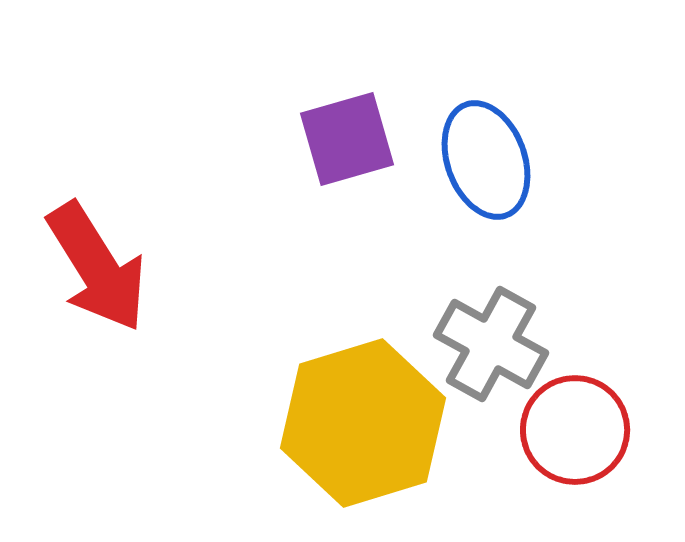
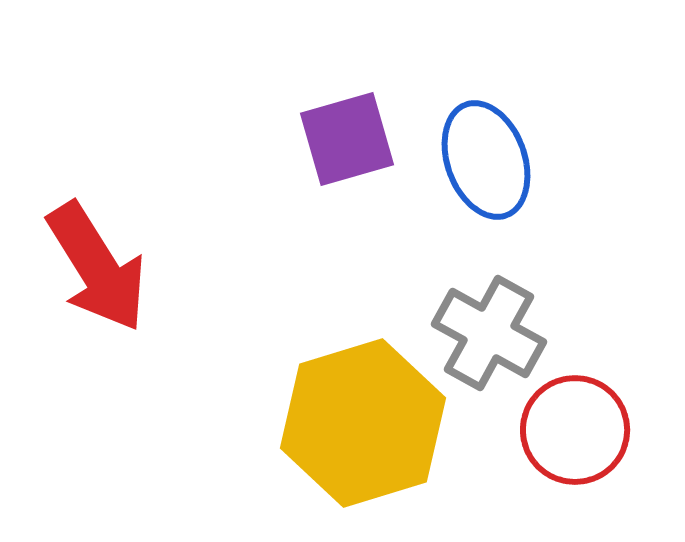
gray cross: moved 2 px left, 11 px up
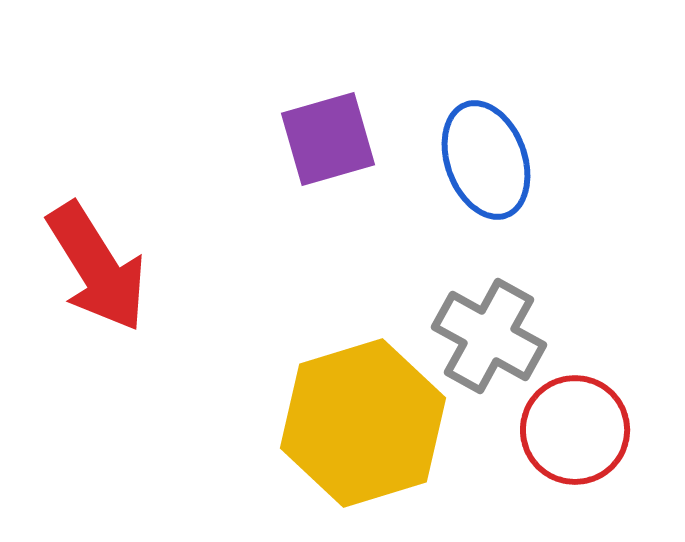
purple square: moved 19 px left
gray cross: moved 3 px down
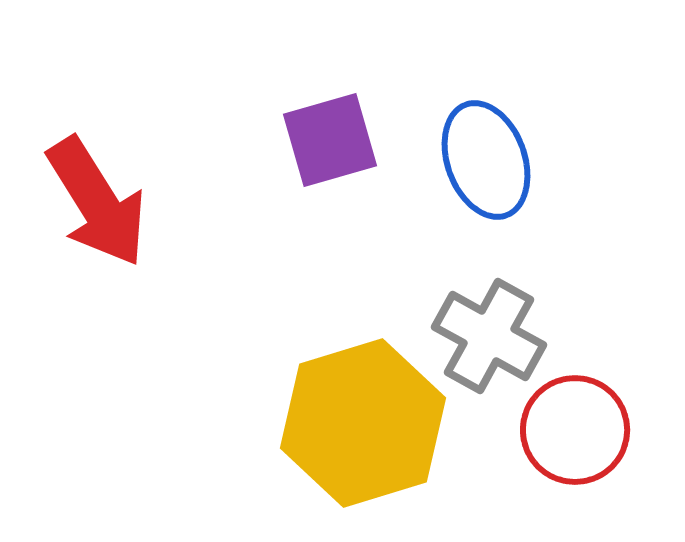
purple square: moved 2 px right, 1 px down
red arrow: moved 65 px up
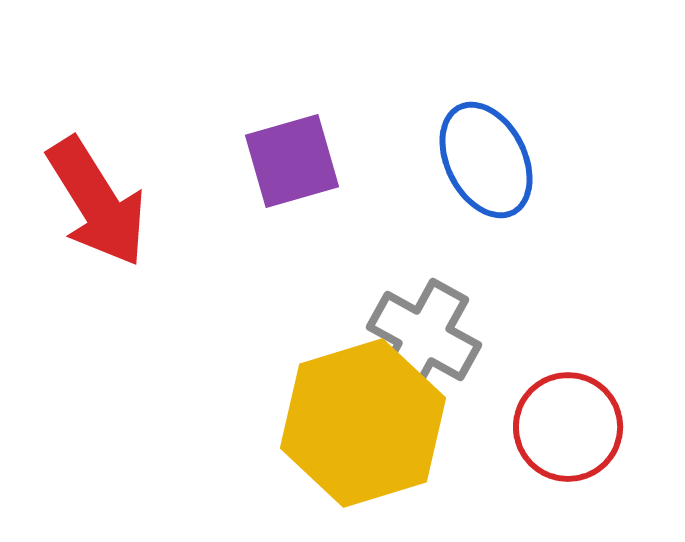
purple square: moved 38 px left, 21 px down
blue ellipse: rotated 7 degrees counterclockwise
gray cross: moved 65 px left
red circle: moved 7 px left, 3 px up
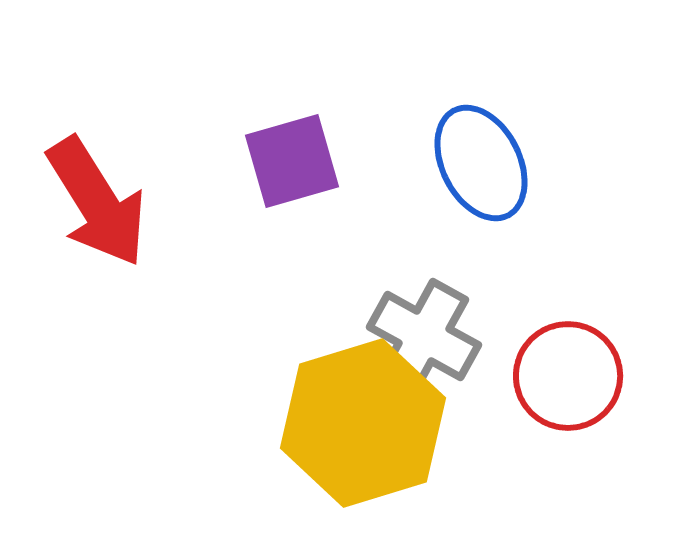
blue ellipse: moved 5 px left, 3 px down
red circle: moved 51 px up
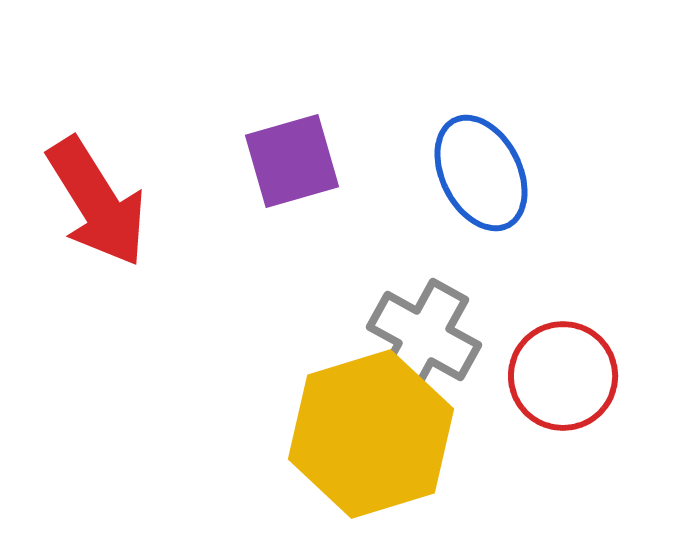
blue ellipse: moved 10 px down
red circle: moved 5 px left
yellow hexagon: moved 8 px right, 11 px down
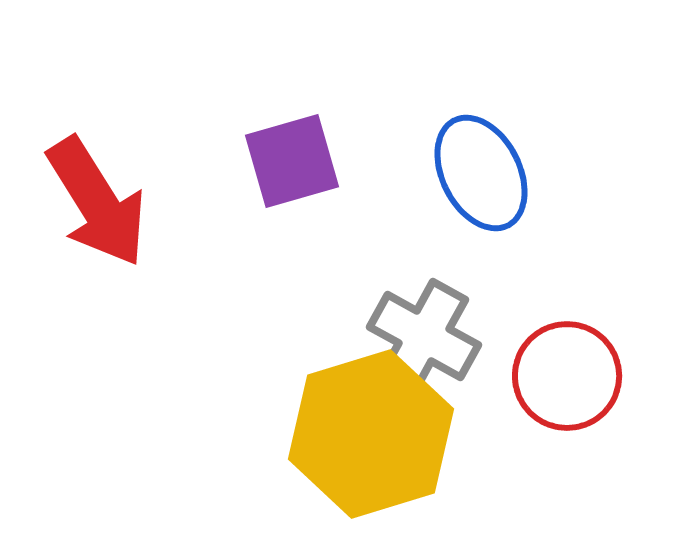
red circle: moved 4 px right
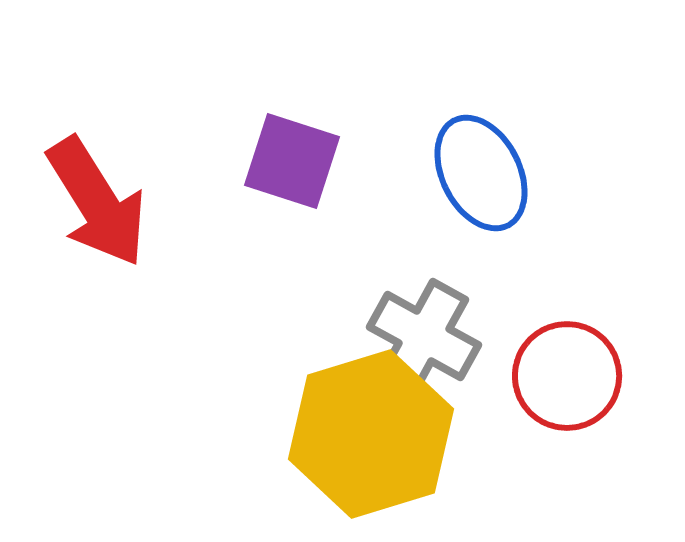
purple square: rotated 34 degrees clockwise
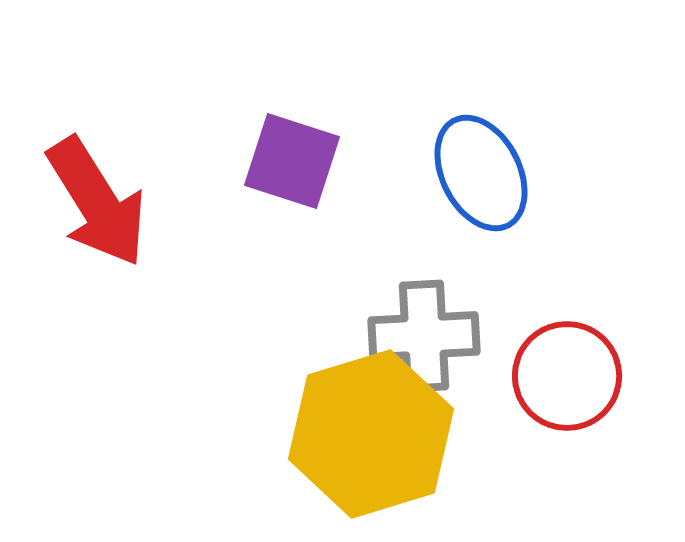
gray cross: rotated 32 degrees counterclockwise
